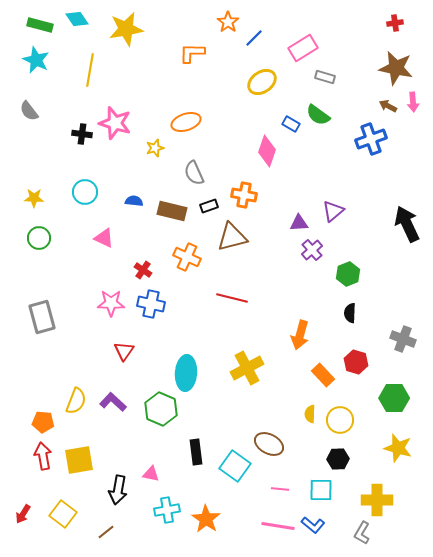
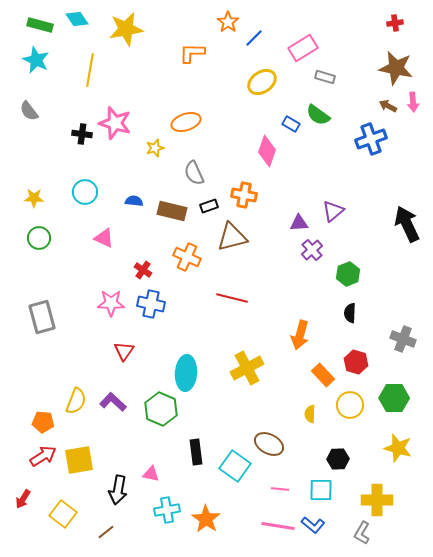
yellow circle at (340, 420): moved 10 px right, 15 px up
red arrow at (43, 456): rotated 68 degrees clockwise
red arrow at (23, 514): moved 15 px up
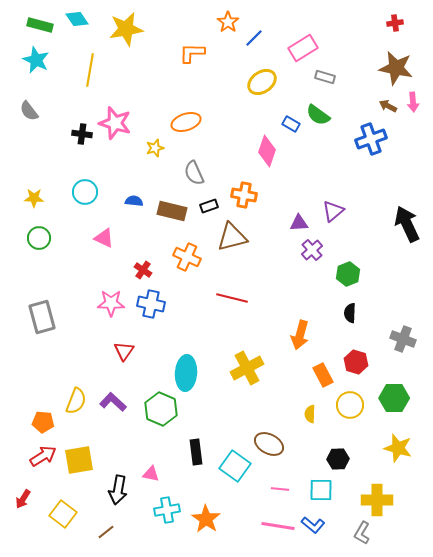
orange rectangle at (323, 375): rotated 15 degrees clockwise
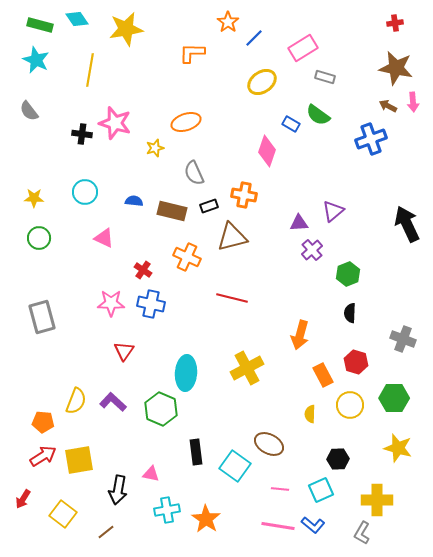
cyan square at (321, 490): rotated 25 degrees counterclockwise
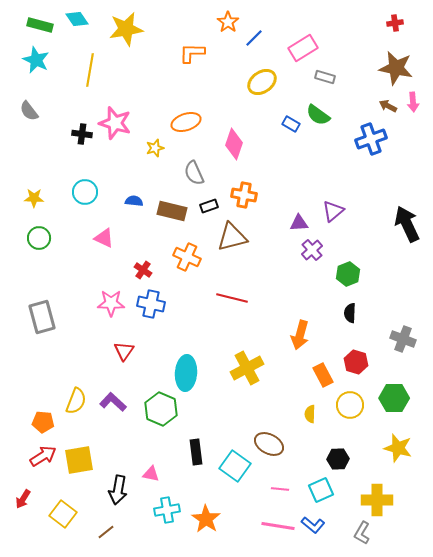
pink diamond at (267, 151): moved 33 px left, 7 px up
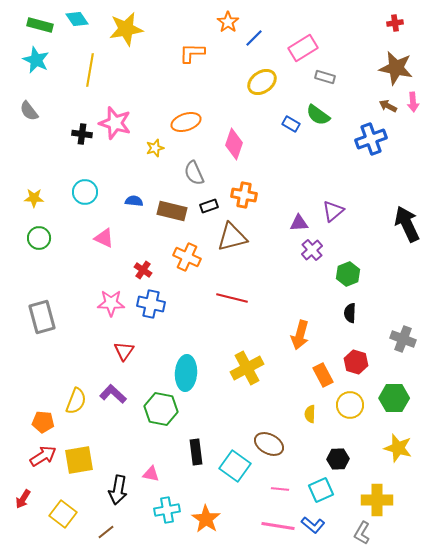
purple L-shape at (113, 402): moved 8 px up
green hexagon at (161, 409): rotated 12 degrees counterclockwise
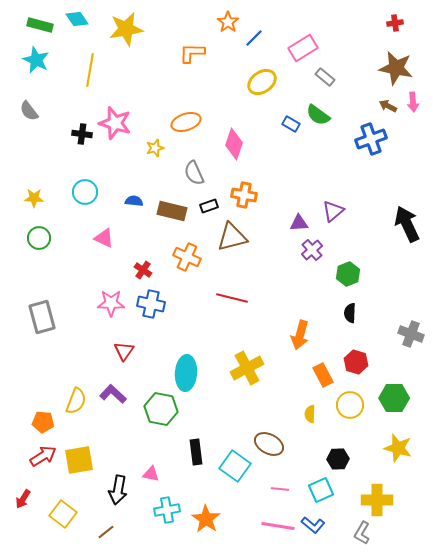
gray rectangle at (325, 77): rotated 24 degrees clockwise
gray cross at (403, 339): moved 8 px right, 5 px up
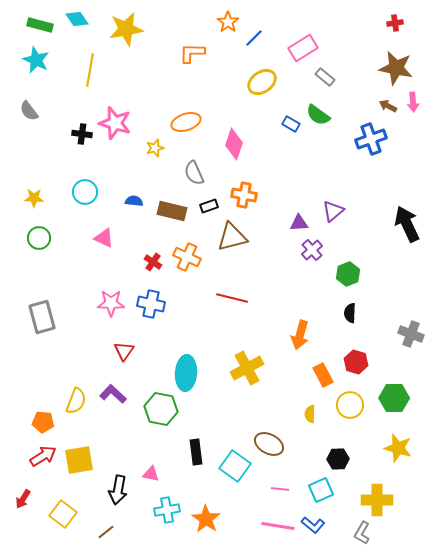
red cross at (143, 270): moved 10 px right, 8 px up
